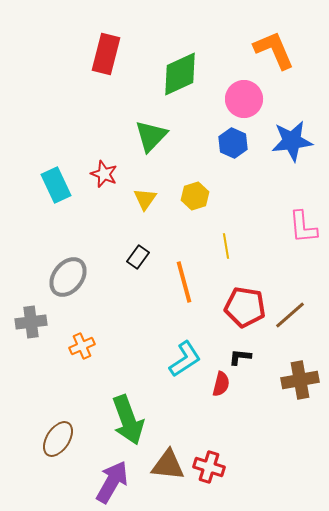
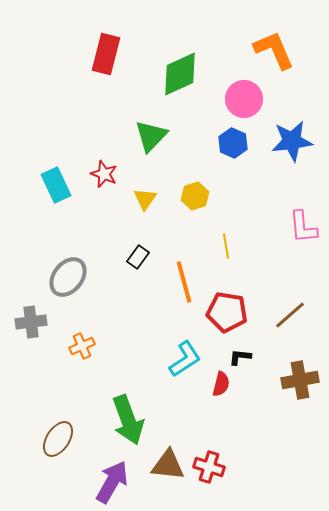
red pentagon: moved 18 px left, 5 px down
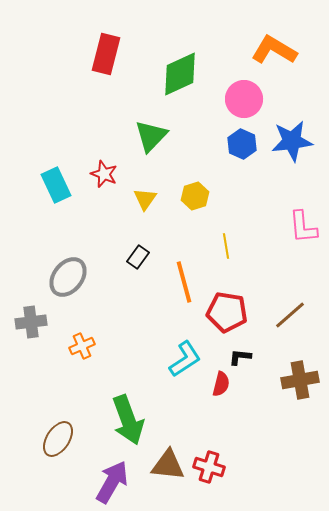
orange L-shape: rotated 36 degrees counterclockwise
blue hexagon: moved 9 px right, 1 px down
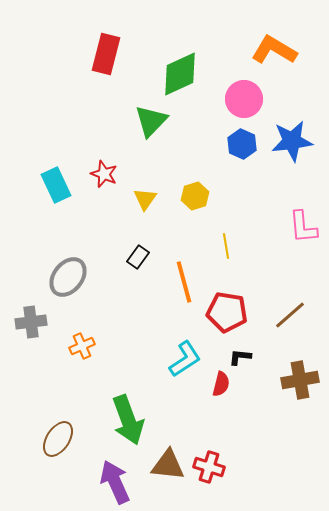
green triangle: moved 15 px up
purple arrow: moved 3 px right; rotated 54 degrees counterclockwise
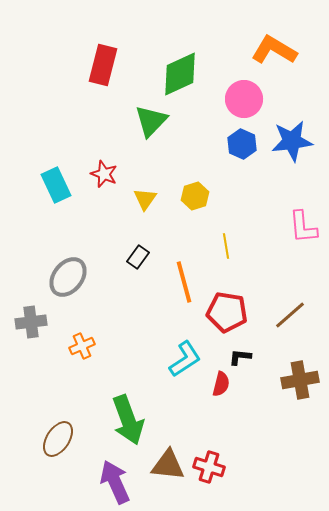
red rectangle: moved 3 px left, 11 px down
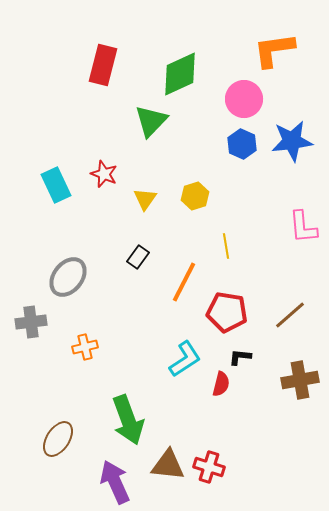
orange L-shape: rotated 39 degrees counterclockwise
orange line: rotated 42 degrees clockwise
orange cross: moved 3 px right, 1 px down; rotated 10 degrees clockwise
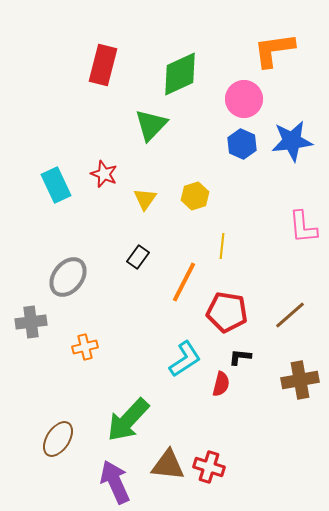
green triangle: moved 4 px down
yellow line: moved 4 px left; rotated 15 degrees clockwise
green arrow: rotated 63 degrees clockwise
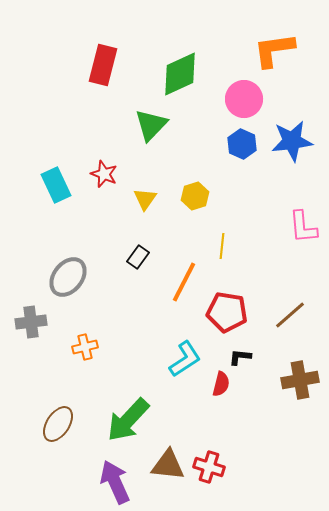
brown ellipse: moved 15 px up
